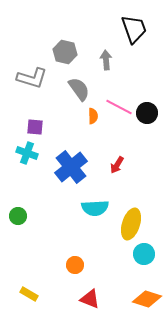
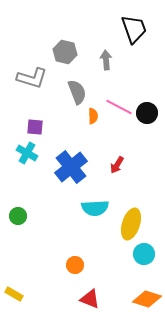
gray semicircle: moved 2 px left, 3 px down; rotated 15 degrees clockwise
cyan cross: rotated 10 degrees clockwise
yellow rectangle: moved 15 px left
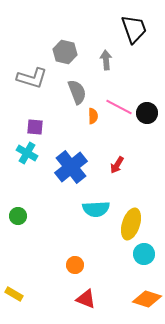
cyan semicircle: moved 1 px right, 1 px down
red triangle: moved 4 px left
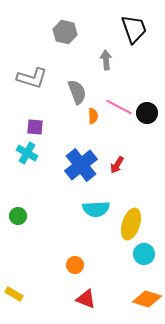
gray hexagon: moved 20 px up
blue cross: moved 10 px right, 2 px up
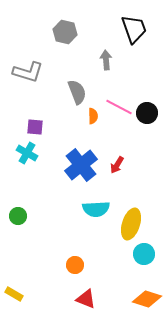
gray L-shape: moved 4 px left, 6 px up
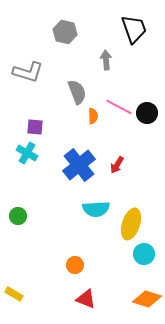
blue cross: moved 2 px left
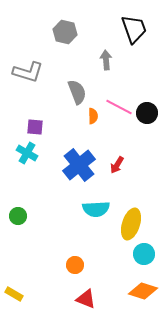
orange diamond: moved 4 px left, 8 px up
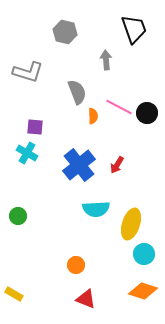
orange circle: moved 1 px right
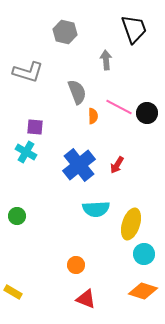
cyan cross: moved 1 px left, 1 px up
green circle: moved 1 px left
yellow rectangle: moved 1 px left, 2 px up
